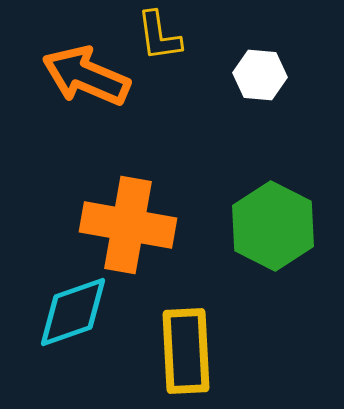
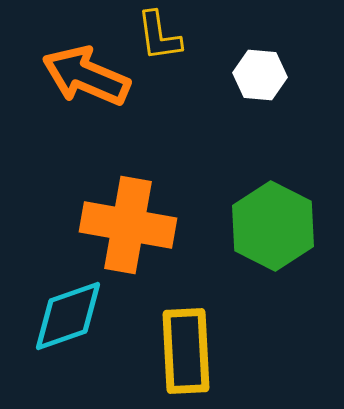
cyan diamond: moved 5 px left, 4 px down
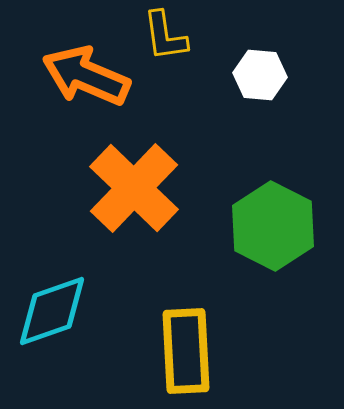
yellow L-shape: moved 6 px right
orange cross: moved 6 px right, 37 px up; rotated 34 degrees clockwise
cyan diamond: moved 16 px left, 5 px up
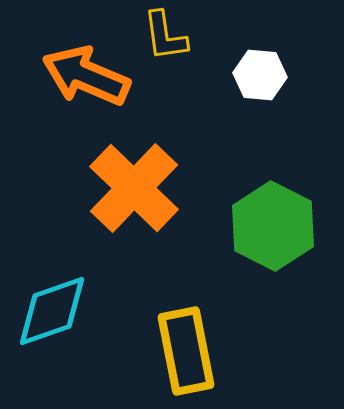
yellow rectangle: rotated 8 degrees counterclockwise
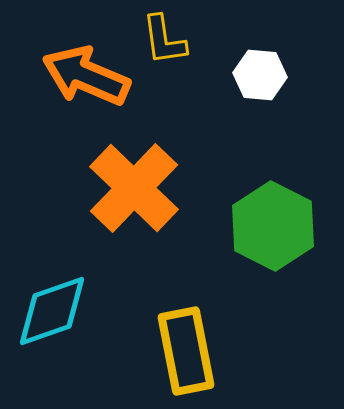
yellow L-shape: moved 1 px left, 4 px down
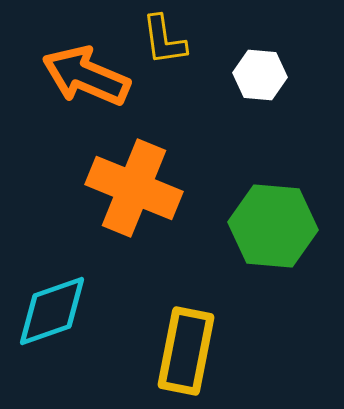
orange cross: rotated 22 degrees counterclockwise
green hexagon: rotated 22 degrees counterclockwise
yellow rectangle: rotated 22 degrees clockwise
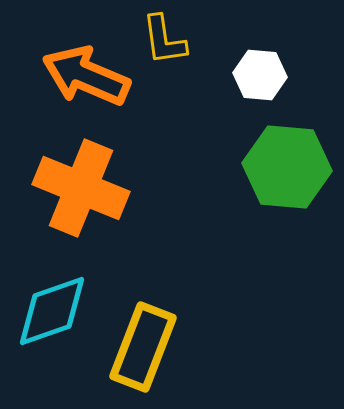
orange cross: moved 53 px left
green hexagon: moved 14 px right, 59 px up
yellow rectangle: moved 43 px left, 4 px up; rotated 10 degrees clockwise
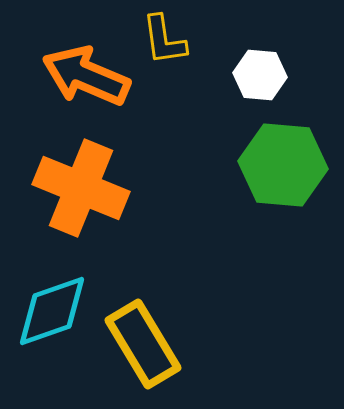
green hexagon: moved 4 px left, 2 px up
yellow rectangle: moved 3 px up; rotated 52 degrees counterclockwise
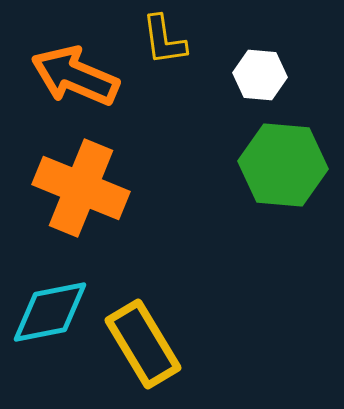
orange arrow: moved 11 px left
cyan diamond: moved 2 px left, 1 px down; rotated 8 degrees clockwise
